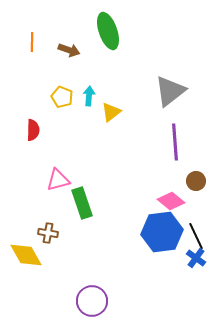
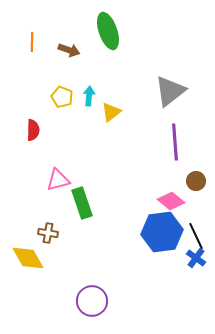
yellow diamond: moved 2 px right, 3 px down
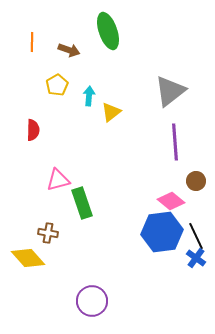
yellow pentagon: moved 5 px left, 12 px up; rotated 20 degrees clockwise
yellow diamond: rotated 12 degrees counterclockwise
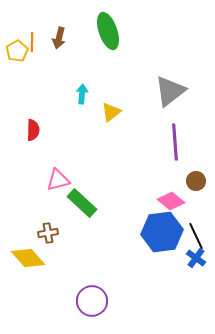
brown arrow: moved 10 px left, 12 px up; rotated 85 degrees clockwise
yellow pentagon: moved 40 px left, 34 px up
cyan arrow: moved 7 px left, 2 px up
green rectangle: rotated 28 degrees counterclockwise
brown cross: rotated 18 degrees counterclockwise
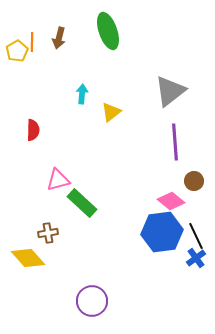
brown circle: moved 2 px left
blue cross: rotated 18 degrees clockwise
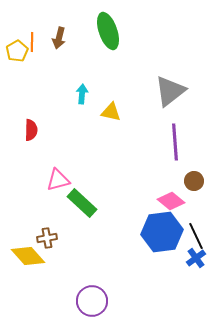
yellow triangle: rotated 50 degrees clockwise
red semicircle: moved 2 px left
brown cross: moved 1 px left, 5 px down
yellow diamond: moved 2 px up
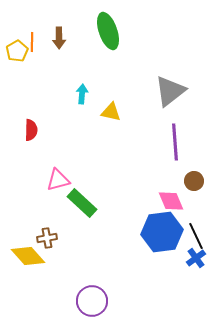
brown arrow: rotated 15 degrees counterclockwise
pink diamond: rotated 28 degrees clockwise
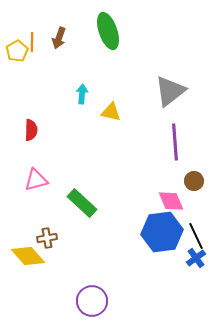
brown arrow: rotated 20 degrees clockwise
pink triangle: moved 22 px left
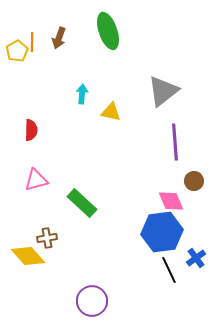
gray triangle: moved 7 px left
black line: moved 27 px left, 34 px down
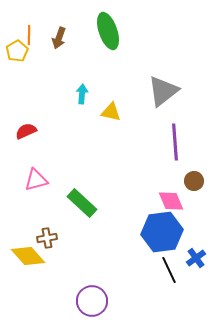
orange line: moved 3 px left, 7 px up
red semicircle: moved 5 px left, 1 px down; rotated 115 degrees counterclockwise
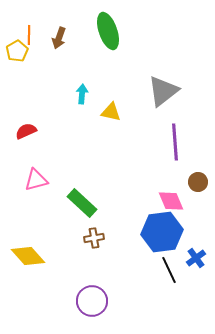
brown circle: moved 4 px right, 1 px down
brown cross: moved 47 px right
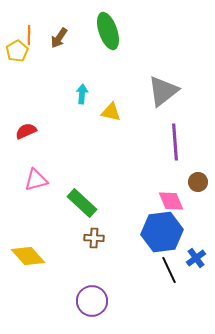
brown arrow: rotated 15 degrees clockwise
brown cross: rotated 12 degrees clockwise
